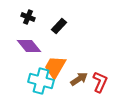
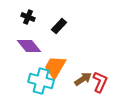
brown arrow: moved 4 px right
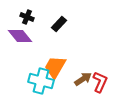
black cross: moved 1 px left
black rectangle: moved 2 px up
purple diamond: moved 9 px left, 10 px up
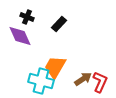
purple diamond: rotated 15 degrees clockwise
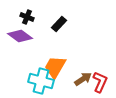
purple diamond: rotated 30 degrees counterclockwise
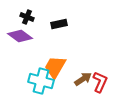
black rectangle: rotated 35 degrees clockwise
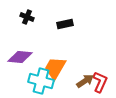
black rectangle: moved 6 px right
purple diamond: moved 21 px down; rotated 30 degrees counterclockwise
orange trapezoid: moved 1 px down
brown arrow: moved 2 px right, 2 px down
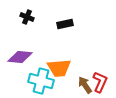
orange trapezoid: moved 4 px right; rotated 125 degrees counterclockwise
brown arrow: moved 4 px down; rotated 90 degrees counterclockwise
